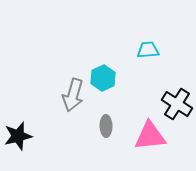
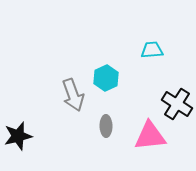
cyan trapezoid: moved 4 px right
cyan hexagon: moved 3 px right
gray arrow: rotated 36 degrees counterclockwise
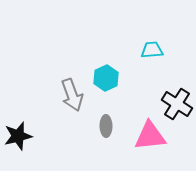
gray arrow: moved 1 px left
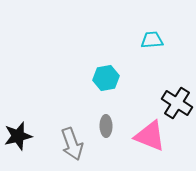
cyan trapezoid: moved 10 px up
cyan hexagon: rotated 15 degrees clockwise
gray arrow: moved 49 px down
black cross: moved 1 px up
pink triangle: rotated 28 degrees clockwise
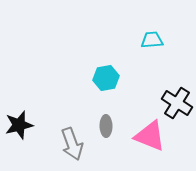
black star: moved 1 px right, 11 px up
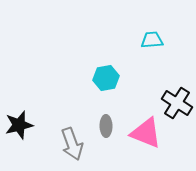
pink triangle: moved 4 px left, 3 px up
